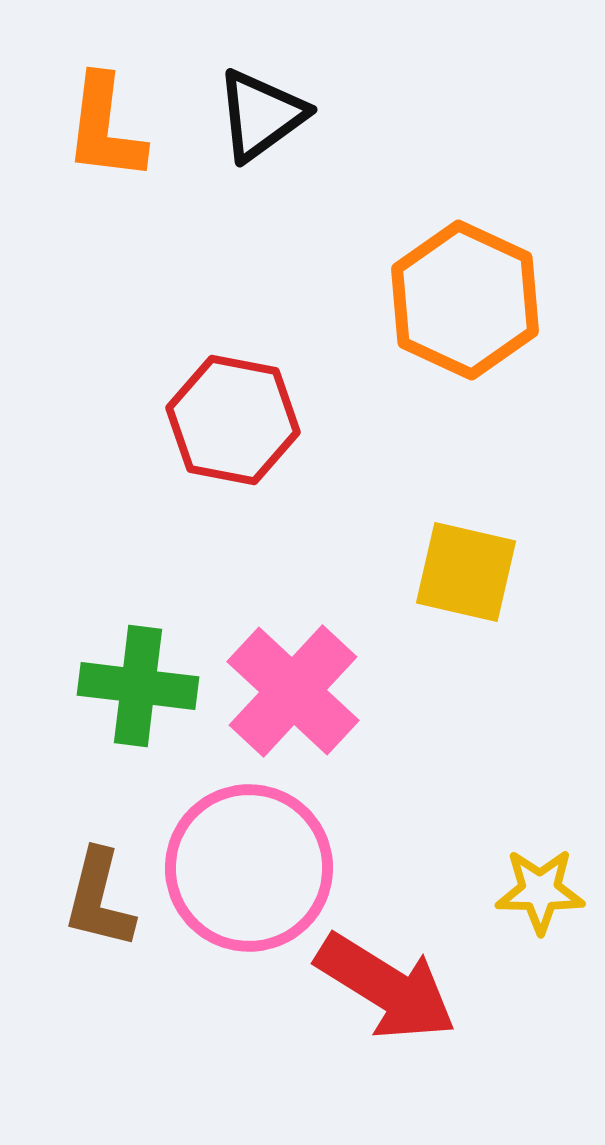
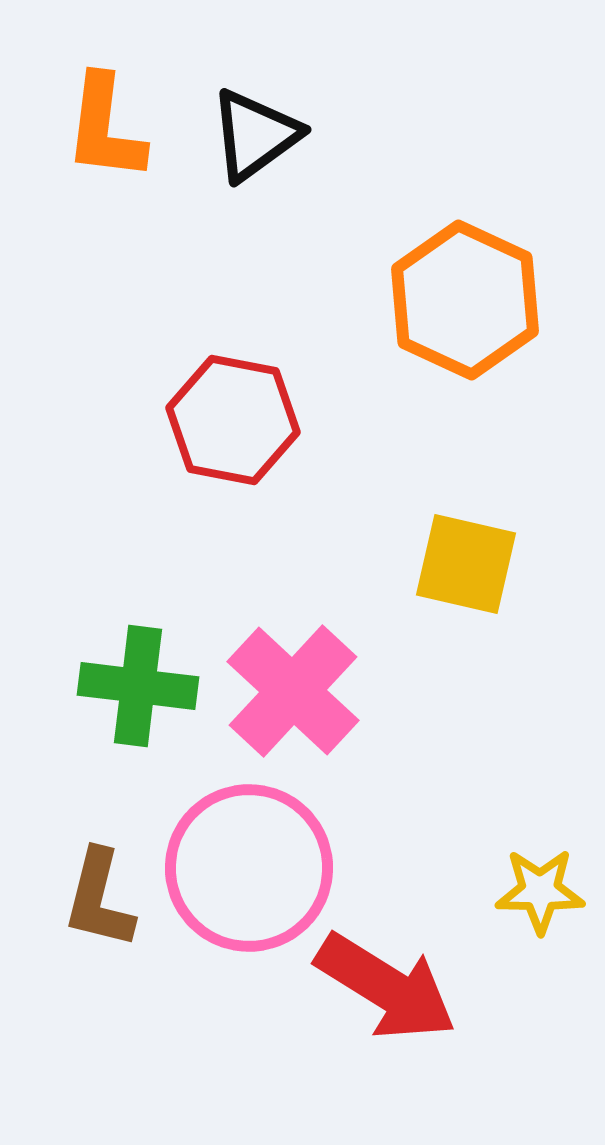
black triangle: moved 6 px left, 20 px down
yellow square: moved 8 px up
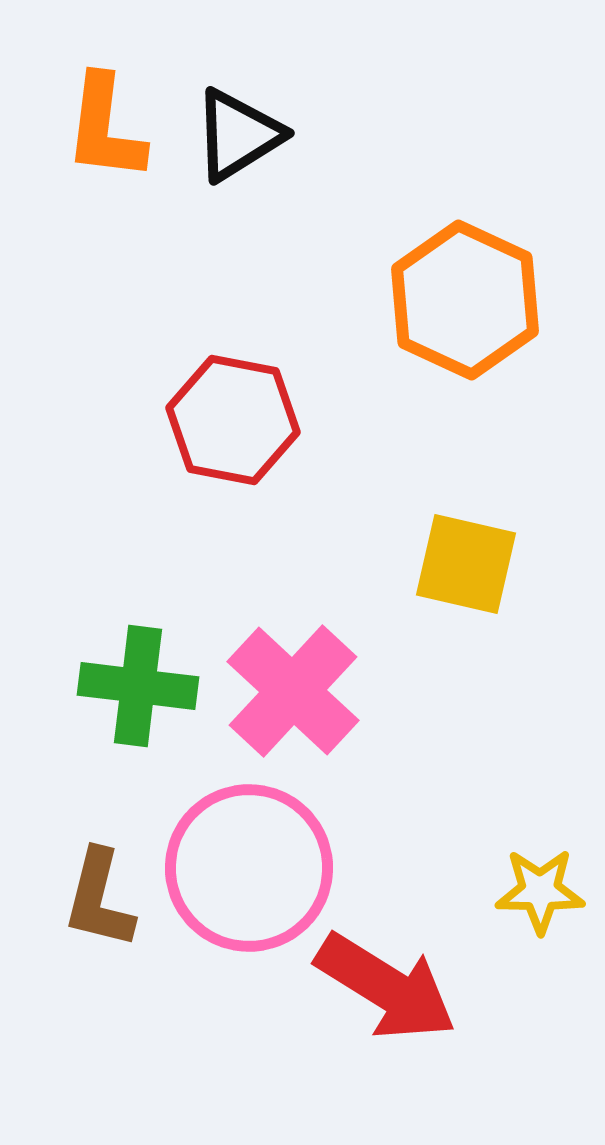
black triangle: moved 17 px left; rotated 4 degrees clockwise
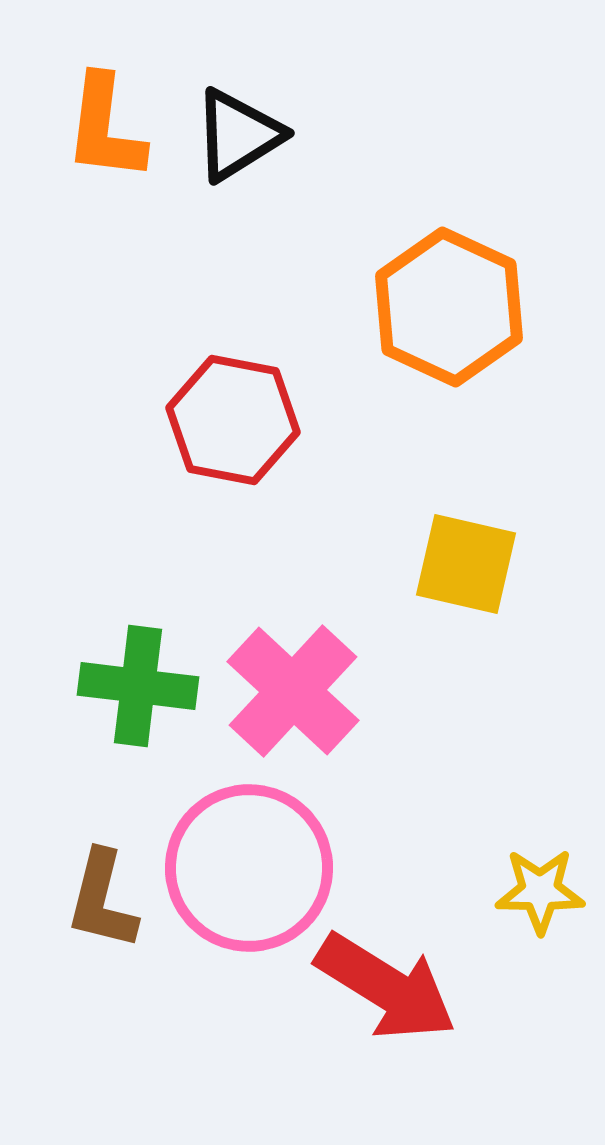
orange hexagon: moved 16 px left, 7 px down
brown L-shape: moved 3 px right, 1 px down
